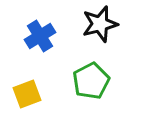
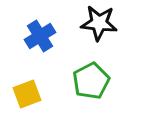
black star: moved 1 px left, 1 px up; rotated 21 degrees clockwise
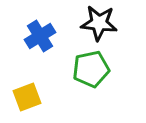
green pentagon: moved 12 px up; rotated 15 degrees clockwise
yellow square: moved 3 px down
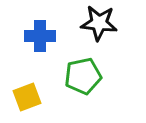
blue cross: rotated 32 degrees clockwise
green pentagon: moved 8 px left, 7 px down
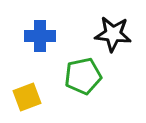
black star: moved 14 px right, 11 px down
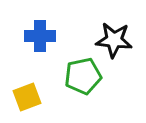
black star: moved 1 px right, 6 px down
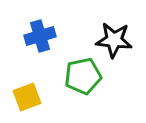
blue cross: rotated 16 degrees counterclockwise
